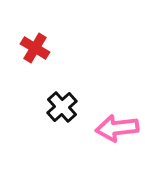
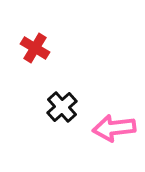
pink arrow: moved 3 px left
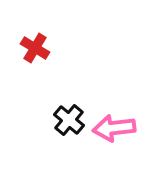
black cross: moved 7 px right, 13 px down; rotated 8 degrees counterclockwise
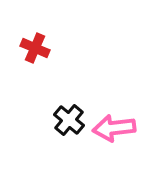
red cross: rotated 8 degrees counterclockwise
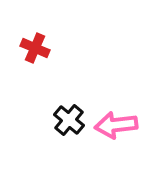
pink arrow: moved 2 px right, 3 px up
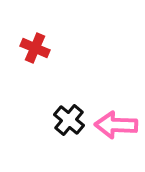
pink arrow: rotated 9 degrees clockwise
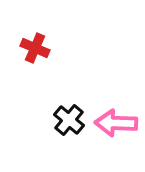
pink arrow: moved 2 px up
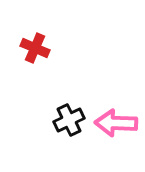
black cross: rotated 24 degrees clockwise
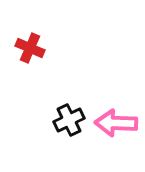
red cross: moved 5 px left
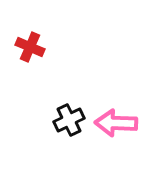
red cross: moved 1 px up
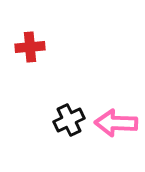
red cross: rotated 28 degrees counterclockwise
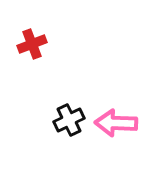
red cross: moved 2 px right, 3 px up; rotated 16 degrees counterclockwise
